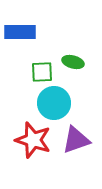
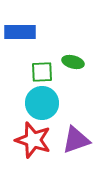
cyan circle: moved 12 px left
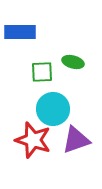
cyan circle: moved 11 px right, 6 px down
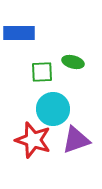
blue rectangle: moved 1 px left, 1 px down
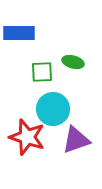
red star: moved 6 px left, 3 px up
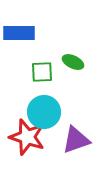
green ellipse: rotated 10 degrees clockwise
cyan circle: moved 9 px left, 3 px down
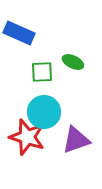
blue rectangle: rotated 24 degrees clockwise
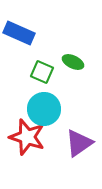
green square: rotated 25 degrees clockwise
cyan circle: moved 3 px up
purple triangle: moved 3 px right, 3 px down; rotated 16 degrees counterclockwise
